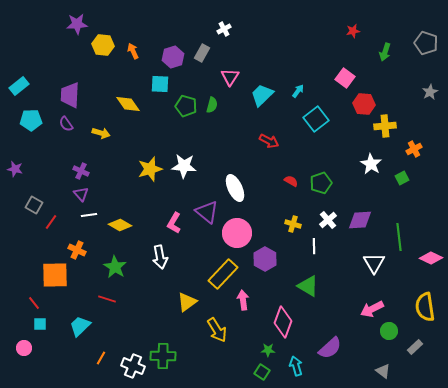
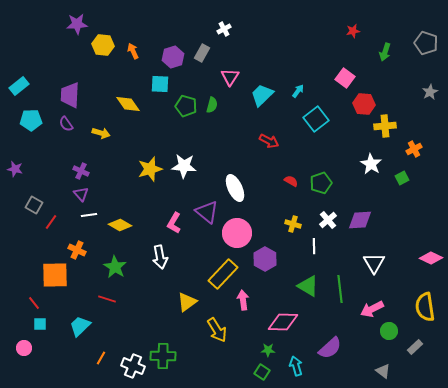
green line at (399, 237): moved 59 px left, 52 px down
pink diamond at (283, 322): rotated 72 degrees clockwise
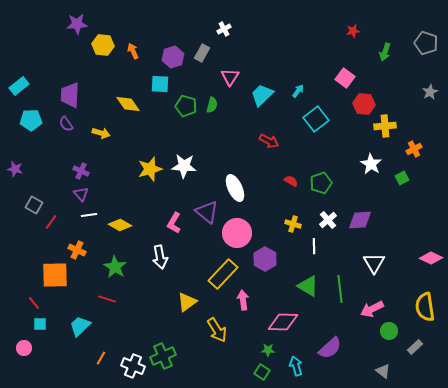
green cross at (163, 356): rotated 25 degrees counterclockwise
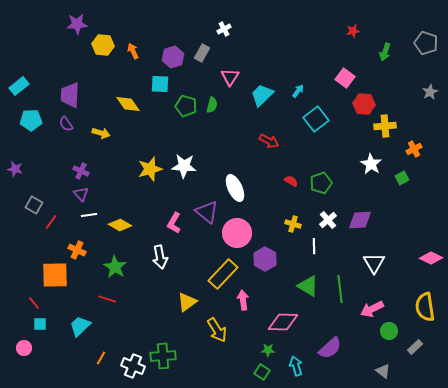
green cross at (163, 356): rotated 20 degrees clockwise
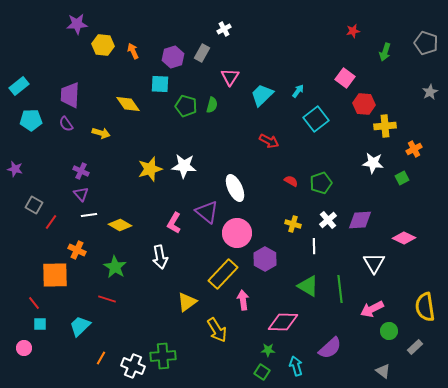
white star at (371, 164): moved 2 px right, 1 px up; rotated 25 degrees counterclockwise
pink diamond at (431, 258): moved 27 px left, 20 px up
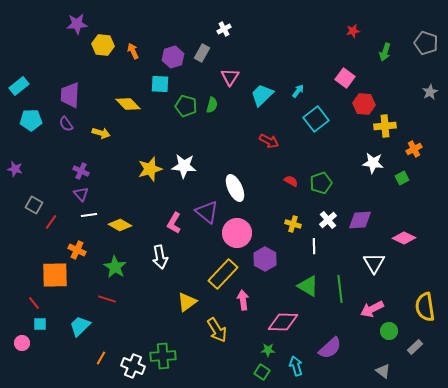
yellow diamond at (128, 104): rotated 10 degrees counterclockwise
pink circle at (24, 348): moved 2 px left, 5 px up
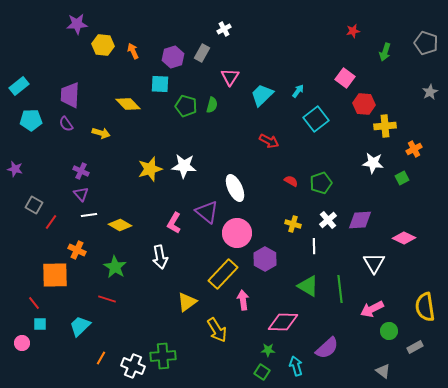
gray rectangle at (415, 347): rotated 14 degrees clockwise
purple semicircle at (330, 348): moved 3 px left
